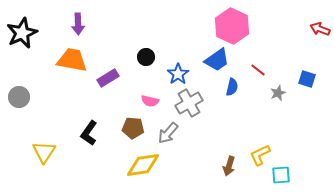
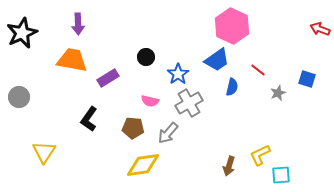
black L-shape: moved 14 px up
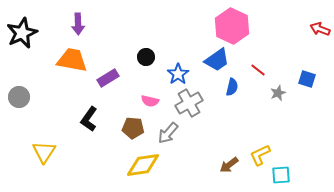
brown arrow: moved 1 px up; rotated 36 degrees clockwise
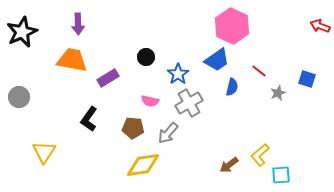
red arrow: moved 3 px up
black star: moved 1 px up
red line: moved 1 px right, 1 px down
yellow L-shape: rotated 15 degrees counterclockwise
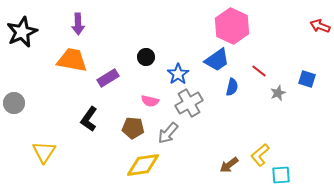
gray circle: moved 5 px left, 6 px down
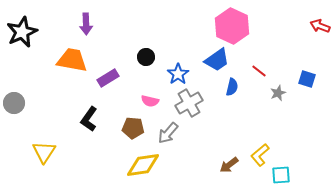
purple arrow: moved 8 px right
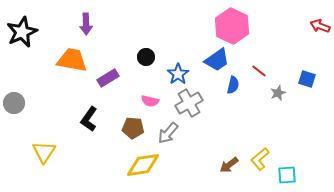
blue semicircle: moved 1 px right, 2 px up
yellow L-shape: moved 4 px down
cyan square: moved 6 px right
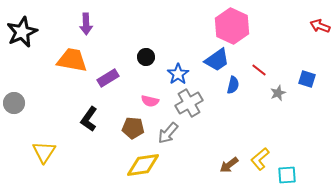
red line: moved 1 px up
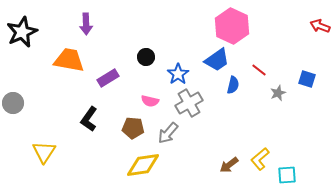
orange trapezoid: moved 3 px left
gray circle: moved 1 px left
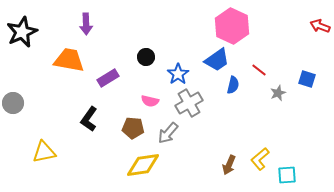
yellow triangle: rotated 45 degrees clockwise
brown arrow: rotated 30 degrees counterclockwise
